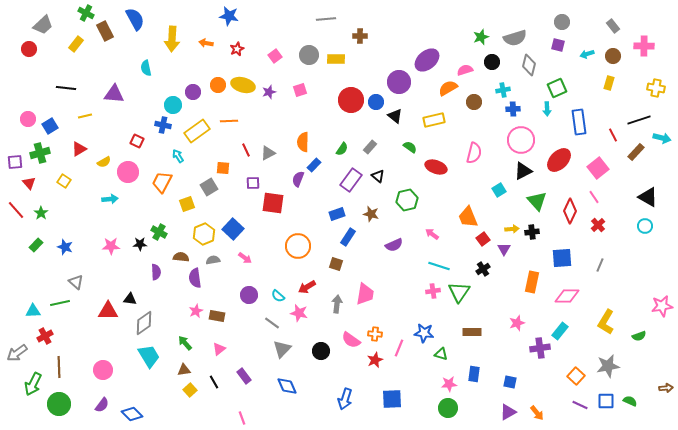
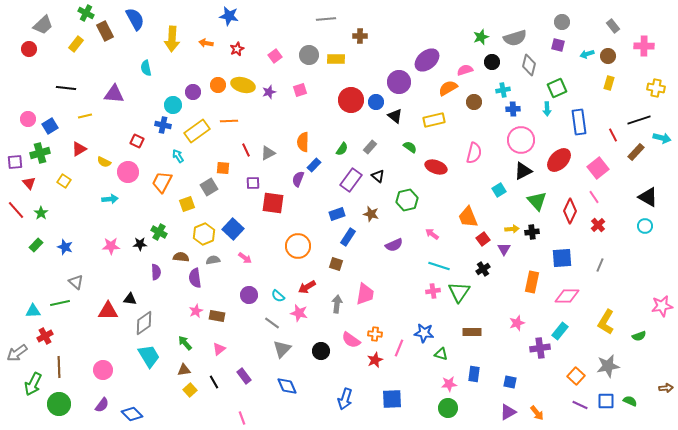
brown circle at (613, 56): moved 5 px left
yellow semicircle at (104, 162): rotated 56 degrees clockwise
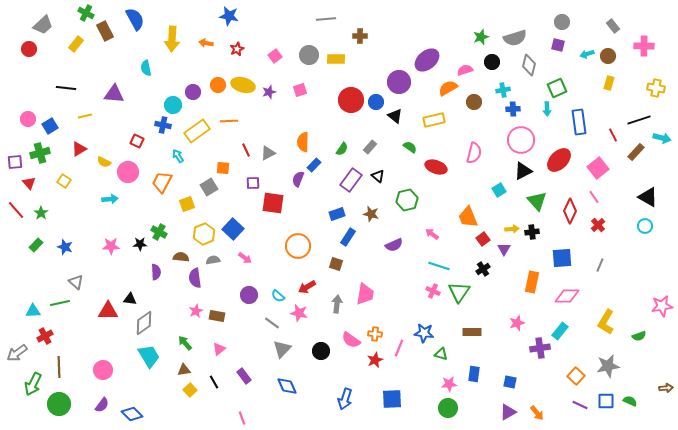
pink cross at (433, 291): rotated 32 degrees clockwise
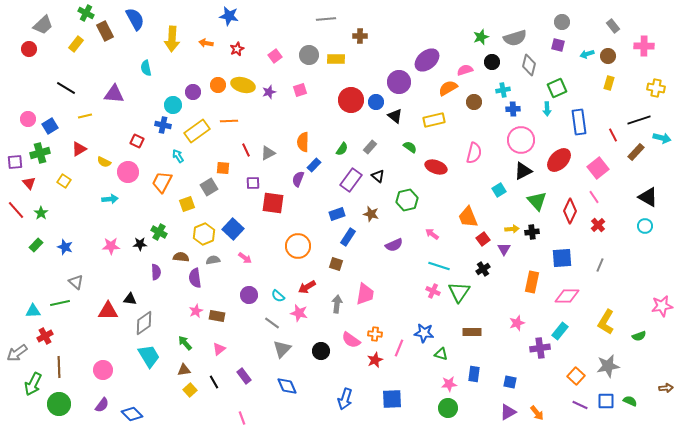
black line at (66, 88): rotated 24 degrees clockwise
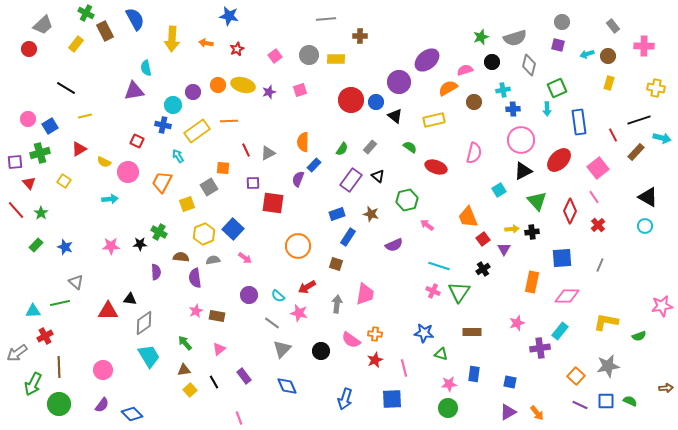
purple triangle at (114, 94): moved 20 px right, 3 px up; rotated 15 degrees counterclockwise
pink arrow at (432, 234): moved 5 px left, 9 px up
yellow L-shape at (606, 322): rotated 70 degrees clockwise
pink line at (399, 348): moved 5 px right, 20 px down; rotated 36 degrees counterclockwise
pink line at (242, 418): moved 3 px left
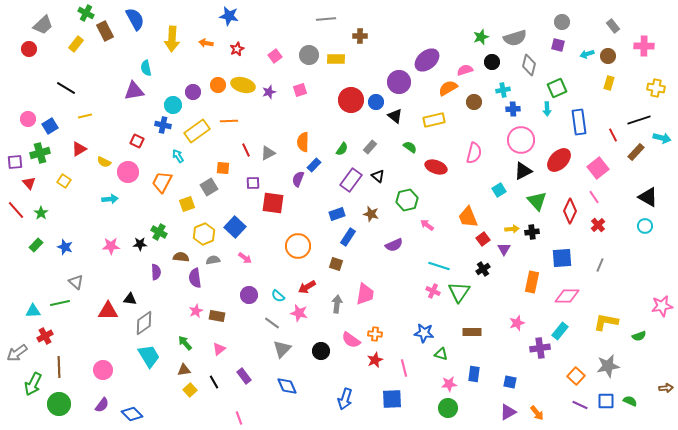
blue square at (233, 229): moved 2 px right, 2 px up
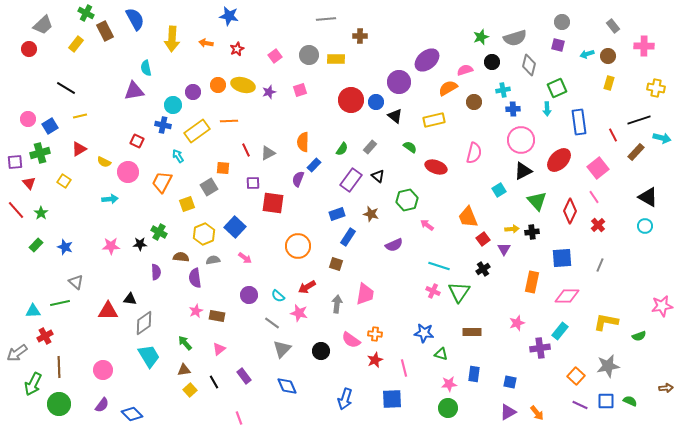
yellow line at (85, 116): moved 5 px left
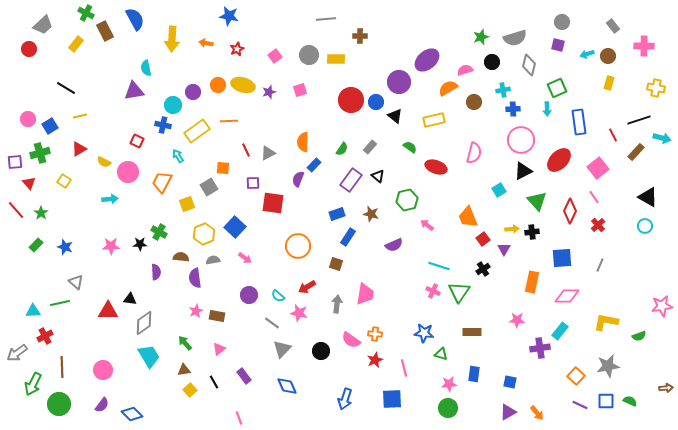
pink star at (517, 323): moved 3 px up; rotated 21 degrees clockwise
brown line at (59, 367): moved 3 px right
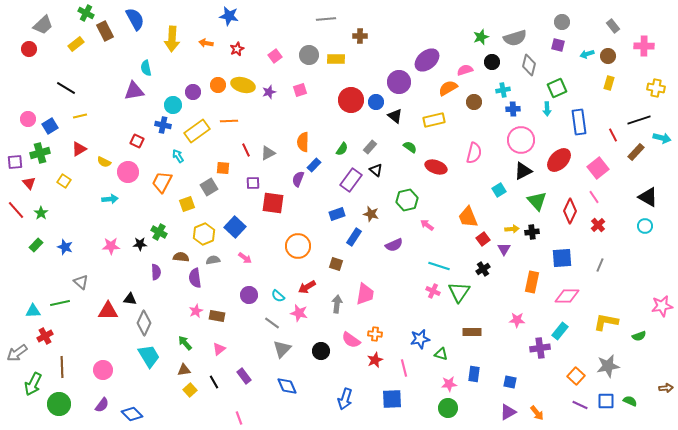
yellow rectangle at (76, 44): rotated 14 degrees clockwise
black triangle at (378, 176): moved 2 px left, 6 px up
blue rectangle at (348, 237): moved 6 px right
gray triangle at (76, 282): moved 5 px right
gray diamond at (144, 323): rotated 30 degrees counterclockwise
blue star at (424, 333): moved 4 px left, 6 px down; rotated 18 degrees counterclockwise
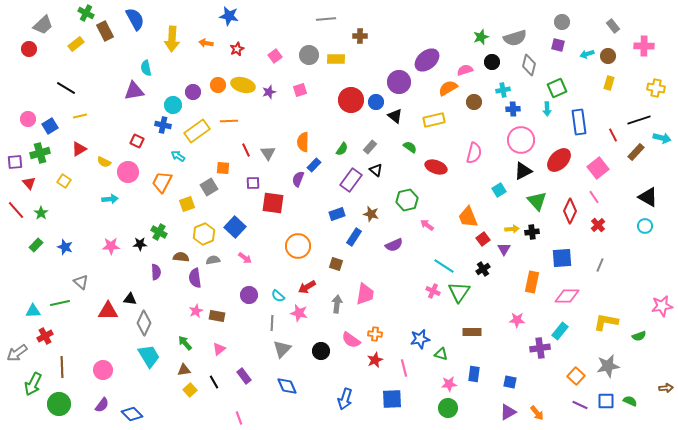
gray triangle at (268, 153): rotated 35 degrees counterclockwise
cyan arrow at (178, 156): rotated 24 degrees counterclockwise
cyan line at (439, 266): moved 5 px right; rotated 15 degrees clockwise
gray line at (272, 323): rotated 56 degrees clockwise
